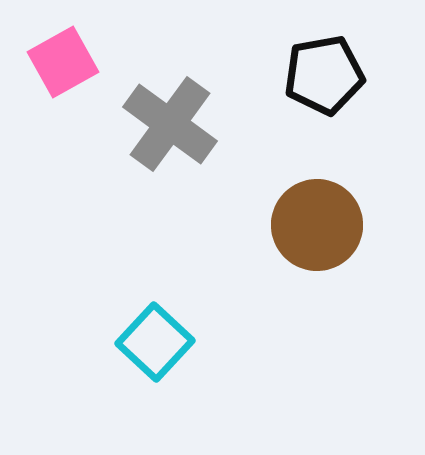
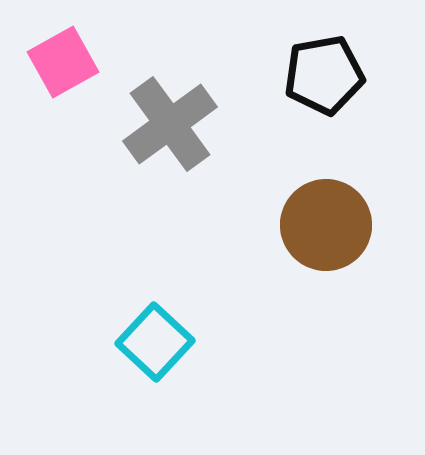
gray cross: rotated 18 degrees clockwise
brown circle: moved 9 px right
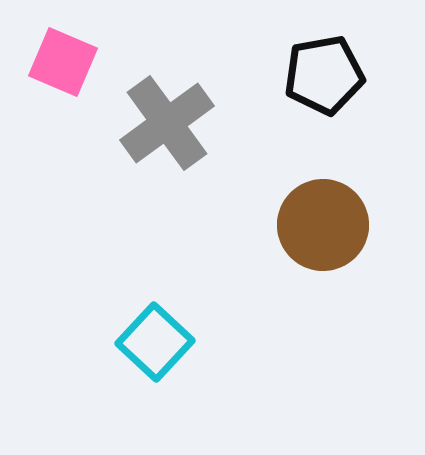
pink square: rotated 38 degrees counterclockwise
gray cross: moved 3 px left, 1 px up
brown circle: moved 3 px left
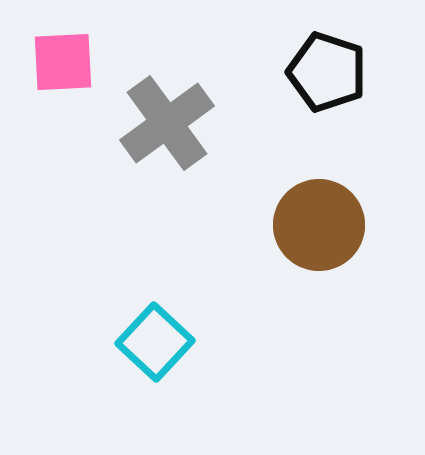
pink square: rotated 26 degrees counterclockwise
black pentagon: moved 3 px right, 3 px up; rotated 28 degrees clockwise
brown circle: moved 4 px left
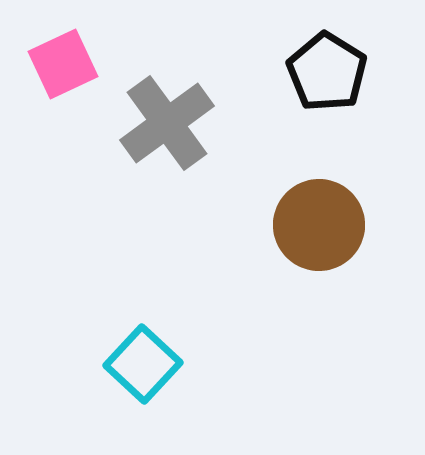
pink square: moved 2 px down; rotated 22 degrees counterclockwise
black pentagon: rotated 14 degrees clockwise
cyan square: moved 12 px left, 22 px down
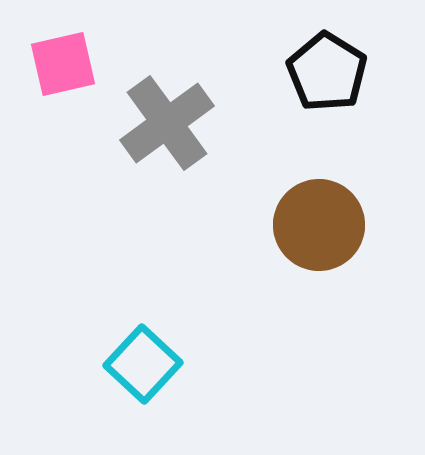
pink square: rotated 12 degrees clockwise
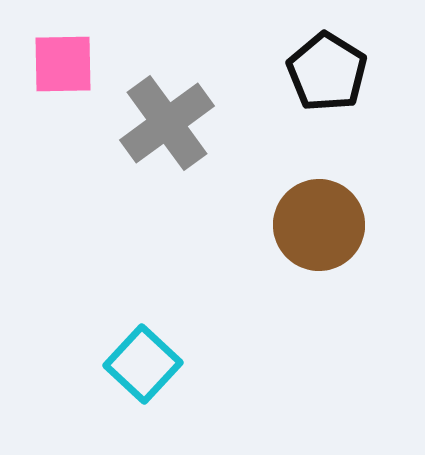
pink square: rotated 12 degrees clockwise
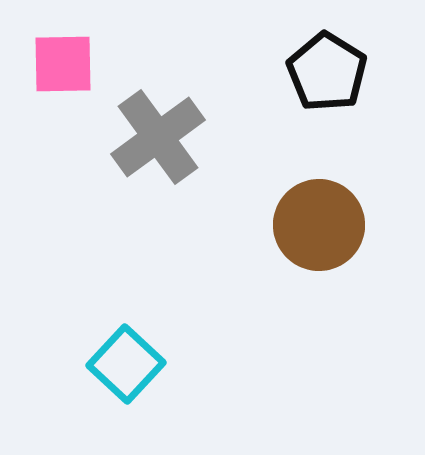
gray cross: moved 9 px left, 14 px down
cyan square: moved 17 px left
